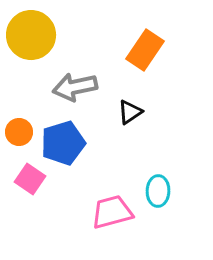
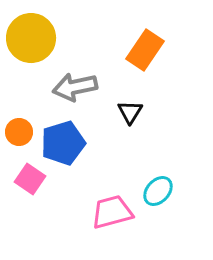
yellow circle: moved 3 px down
black triangle: rotated 24 degrees counterclockwise
cyan ellipse: rotated 40 degrees clockwise
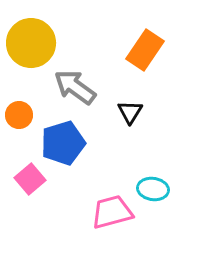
yellow circle: moved 5 px down
gray arrow: rotated 48 degrees clockwise
orange circle: moved 17 px up
pink square: rotated 16 degrees clockwise
cyan ellipse: moved 5 px left, 2 px up; rotated 56 degrees clockwise
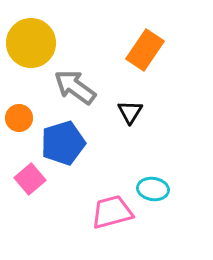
orange circle: moved 3 px down
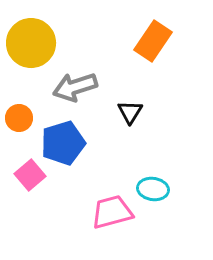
orange rectangle: moved 8 px right, 9 px up
gray arrow: rotated 54 degrees counterclockwise
pink square: moved 4 px up
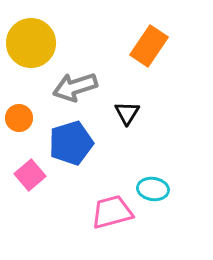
orange rectangle: moved 4 px left, 5 px down
black triangle: moved 3 px left, 1 px down
blue pentagon: moved 8 px right
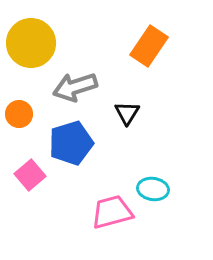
orange circle: moved 4 px up
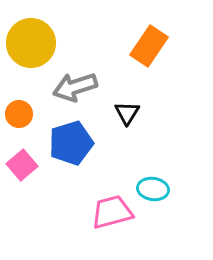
pink square: moved 8 px left, 10 px up
